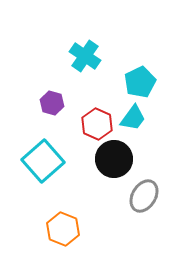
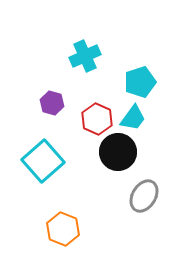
cyan cross: rotated 32 degrees clockwise
cyan pentagon: rotated 8 degrees clockwise
red hexagon: moved 5 px up
black circle: moved 4 px right, 7 px up
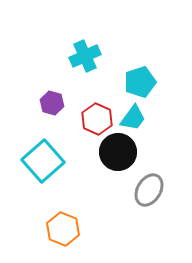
gray ellipse: moved 5 px right, 6 px up
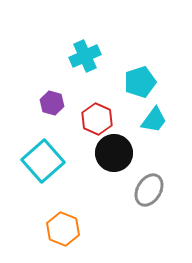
cyan trapezoid: moved 21 px right, 2 px down
black circle: moved 4 px left, 1 px down
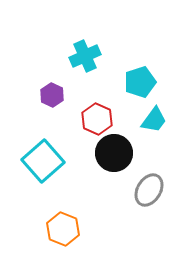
purple hexagon: moved 8 px up; rotated 10 degrees clockwise
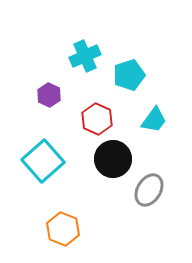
cyan pentagon: moved 11 px left, 7 px up
purple hexagon: moved 3 px left
black circle: moved 1 px left, 6 px down
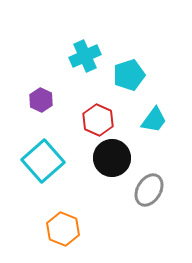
purple hexagon: moved 8 px left, 5 px down
red hexagon: moved 1 px right, 1 px down
black circle: moved 1 px left, 1 px up
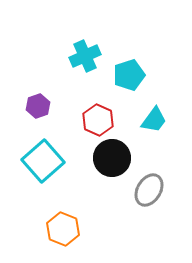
purple hexagon: moved 3 px left, 6 px down; rotated 15 degrees clockwise
